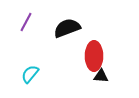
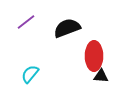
purple line: rotated 24 degrees clockwise
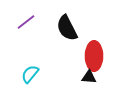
black semicircle: rotated 96 degrees counterclockwise
black triangle: moved 12 px left, 1 px down
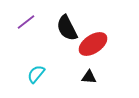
red ellipse: moved 1 px left, 12 px up; rotated 56 degrees clockwise
cyan semicircle: moved 6 px right
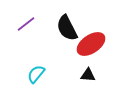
purple line: moved 2 px down
red ellipse: moved 2 px left
black triangle: moved 1 px left, 2 px up
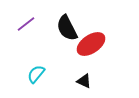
black triangle: moved 4 px left, 6 px down; rotated 21 degrees clockwise
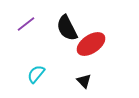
black triangle: rotated 21 degrees clockwise
